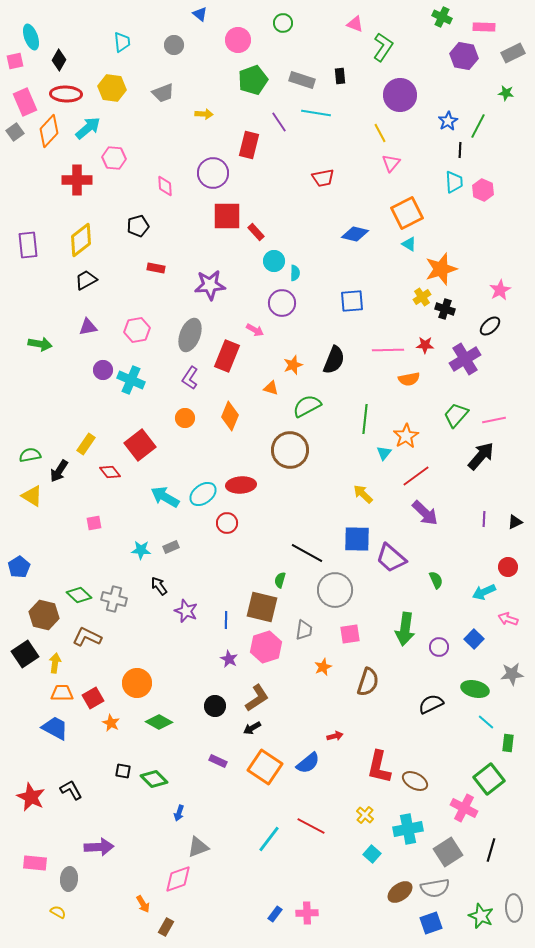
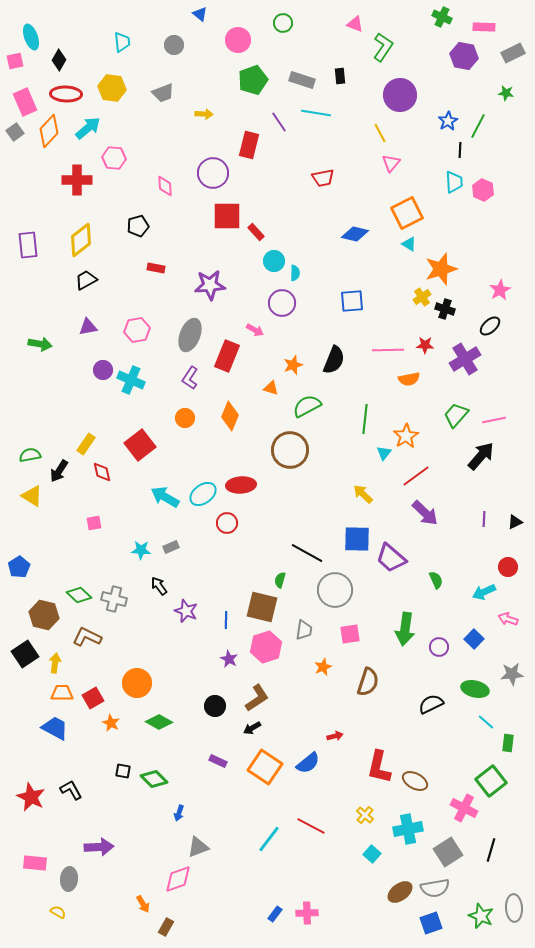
red diamond at (110, 472): moved 8 px left; rotated 25 degrees clockwise
green square at (489, 779): moved 2 px right, 2 px down
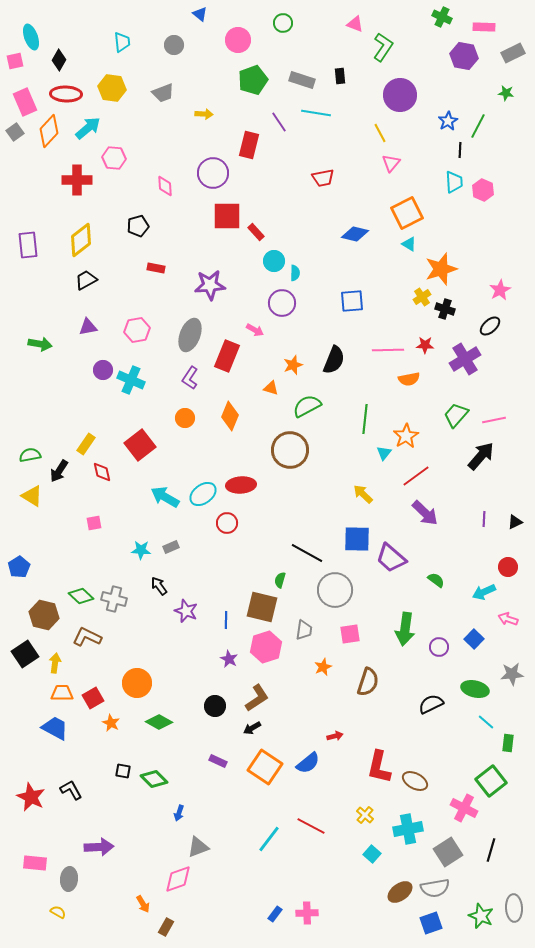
green semicircle at (436, 580): rotated 30 degrees counterclockwise
green diamond at (79, 595): moved 2 px right, 1 px down
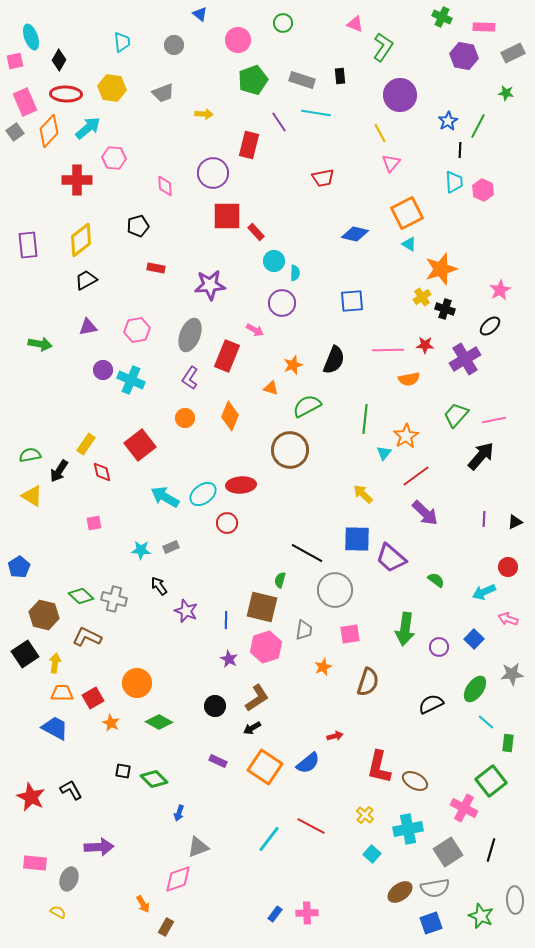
green ellipse at (475, 689): rotated 68 degrees counterclockwise
gray ellipse at (69, 879): rotated 15 degrees clockwise
gray ellipse at (514, 908): moved 1 px right, 8 px up
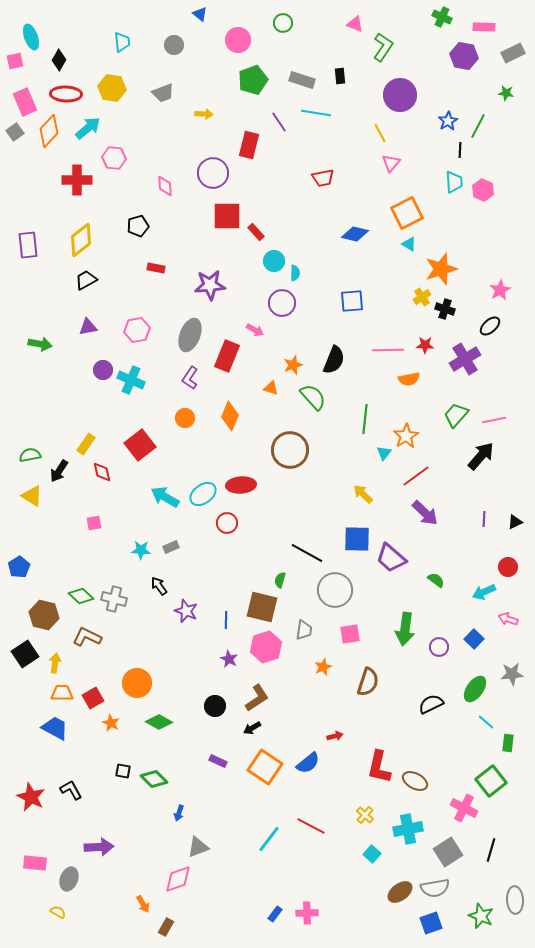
green semicircle at (307, 406): moved 6 px right, 9 px up; rotated 76 degrees clockwise
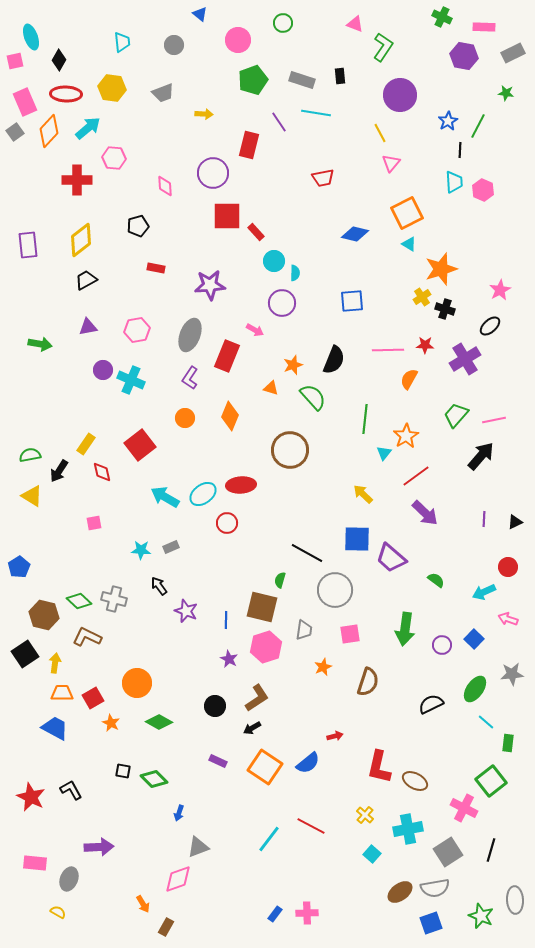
orange semicircle at (409, 379): rotated 130 degrees clockwise
green diamond at (81, 596): moved 2 px left, 5 px down
purple circle at (439, 647): moved 3 px right, 2 px up
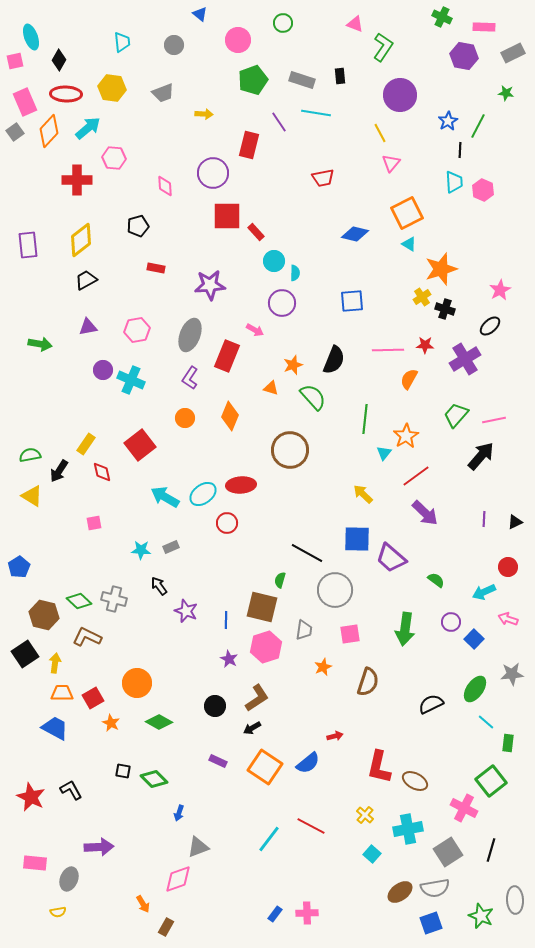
purple circle at (442, 645): moved 9 px right, 23 px up
yellow semicircle at (58, 912): rotated 140 degrees clockwise
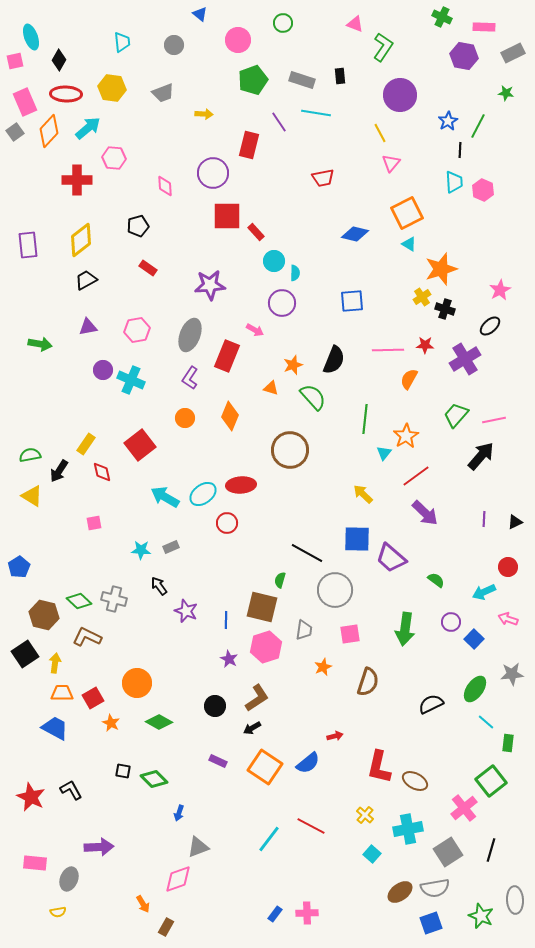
red rectangle at (156, 268): moved 8 px left; rotated 24 degrees clockwise
pink cross at (464, 808): rotated 24 degrees clockwise
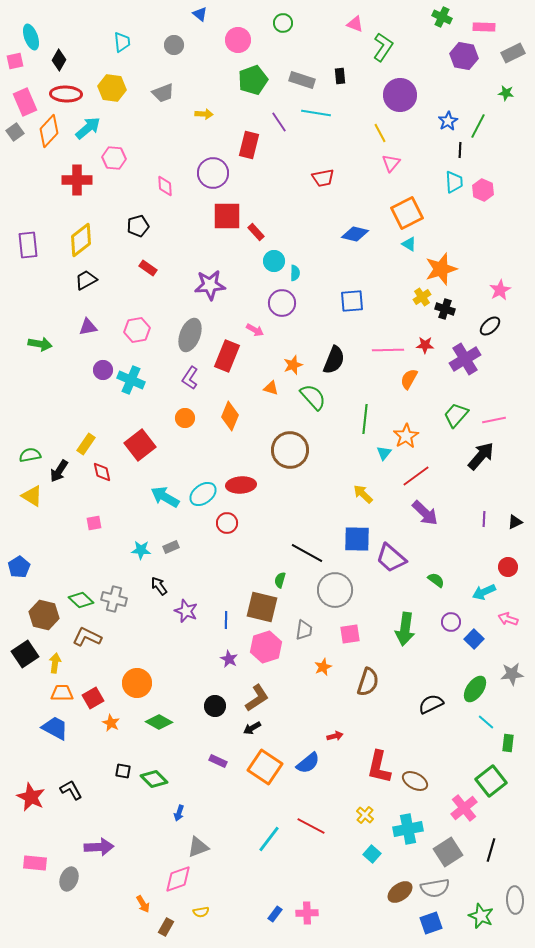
green diamond at (79, 601): moved 2 px right, 1 px up
yellow semicircle at (58, 912): moved 143 px right
